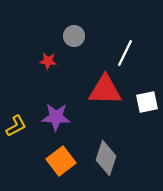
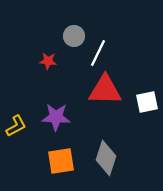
white line: moved 27 px left
orange square: rotated 28 degrees clockwise
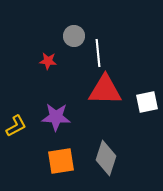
white line: rotated 32 degrees counterclockwise
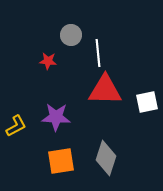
gray circle: moved 3 px left, 1 px up
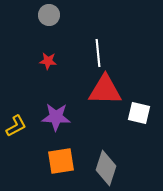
gray circle: moved 22 px left, 20 px up
white square: moved 8 px left, 11 px down; rotated 25 degrees clockwise
gray diamond: moved 10 px down
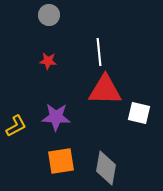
white line: moved 1 px right, 1 px up
gray diamond: rotated 8 degrees counterclockwise
